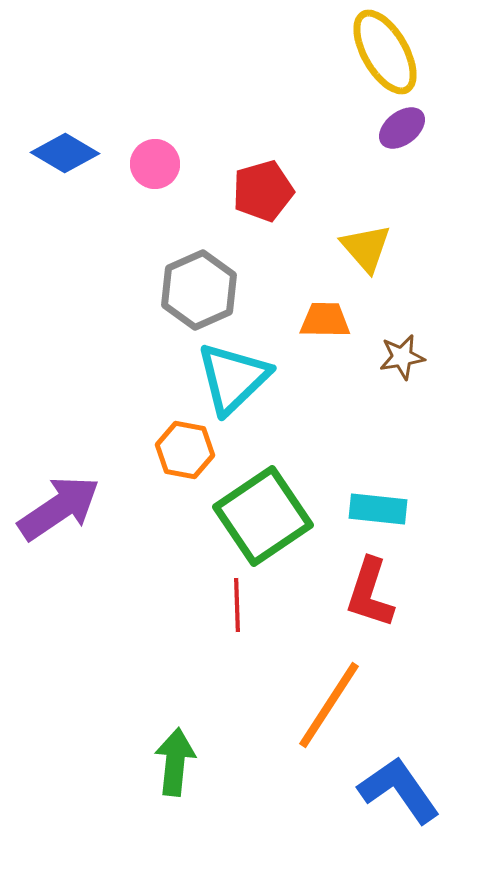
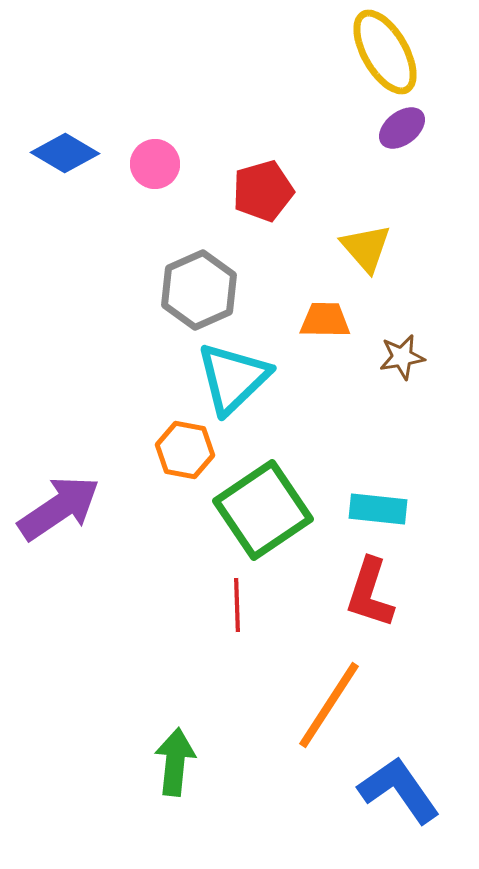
green square: moved 6 px up
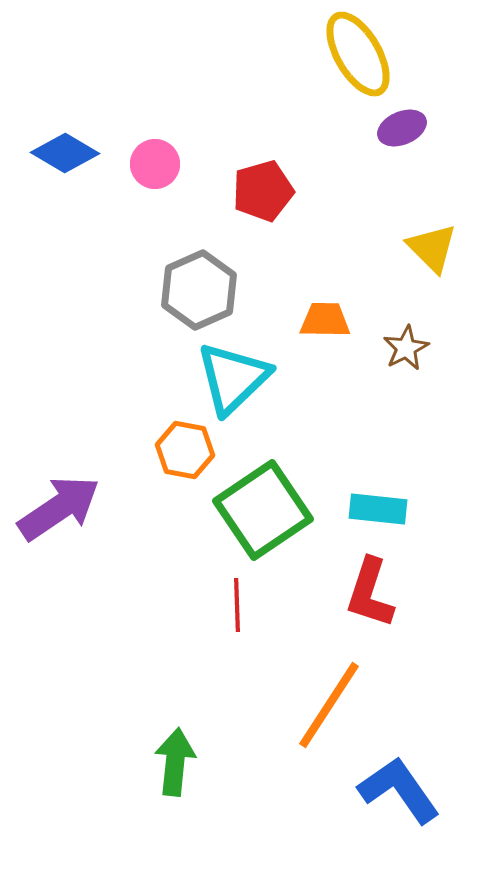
yellow ellipse: moved 27 px left, 2 px down
purple ellipse: rotated 15 degrees clockwise
yellow triangle: moved 66 px right; rotated 4 degrees counterclockwise
brown star: moved 4 px right, 9 px up; rotated 18 degrees counterclockwise
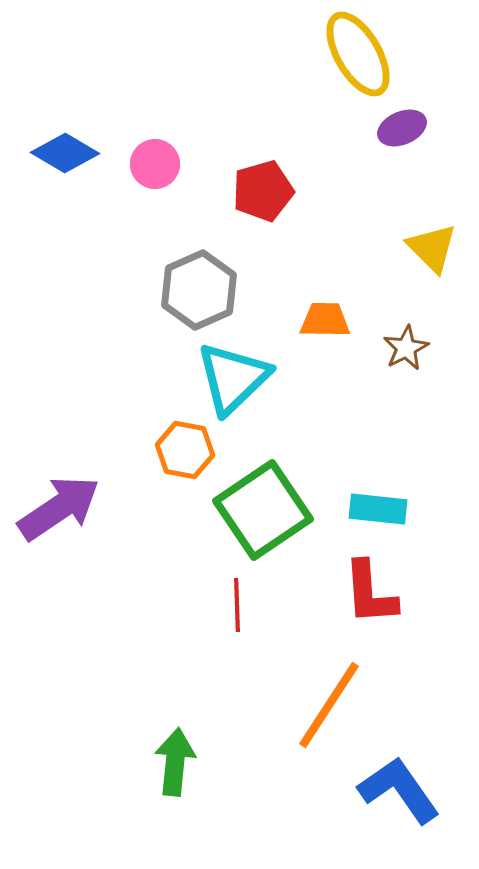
red L-shape: rotated 22 degrees counterclockwise
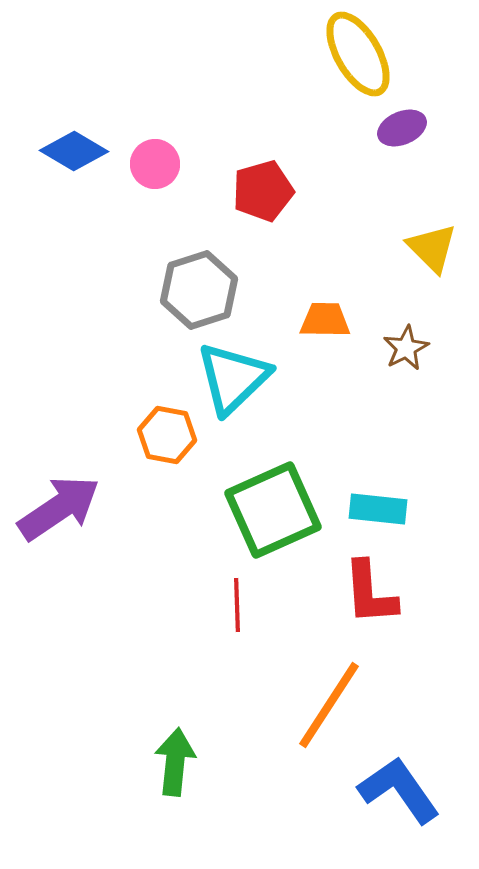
blue diamond: moved 9 px right, 2 px up
gray hexagon: rotated 6 degrees clockwise
orange hexagon: moved 18 px left, 15 px up
green square: moved 10 px right; rotated 10 degrees clockwise
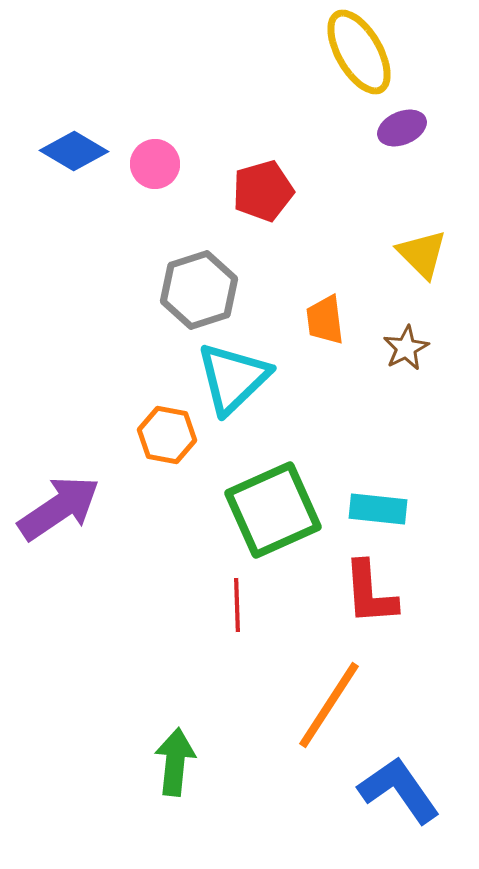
yellow ellipse: moved 1 px right, 2 px up
yellow triangle: moved 10 px left, 6 px down
orange trapezoid: rotated 98 degrees counterclockwise
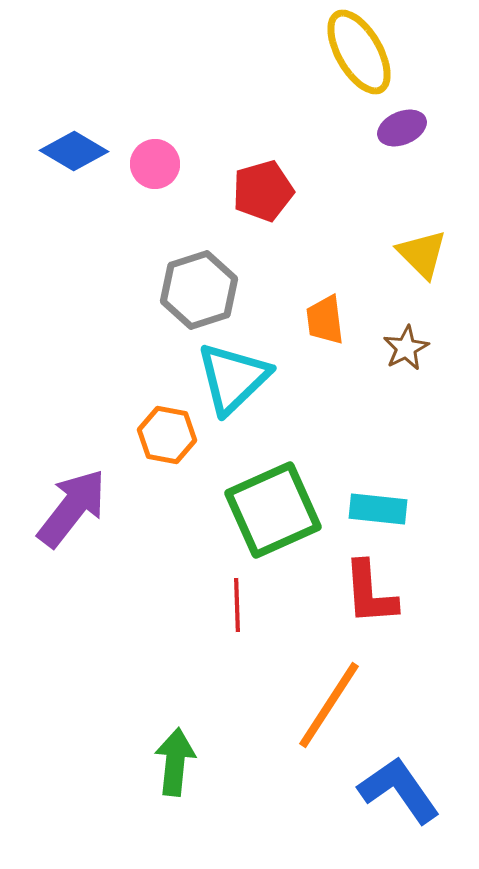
purple arrow: moved 13 px right; rotated 18 degrees counterclockwise
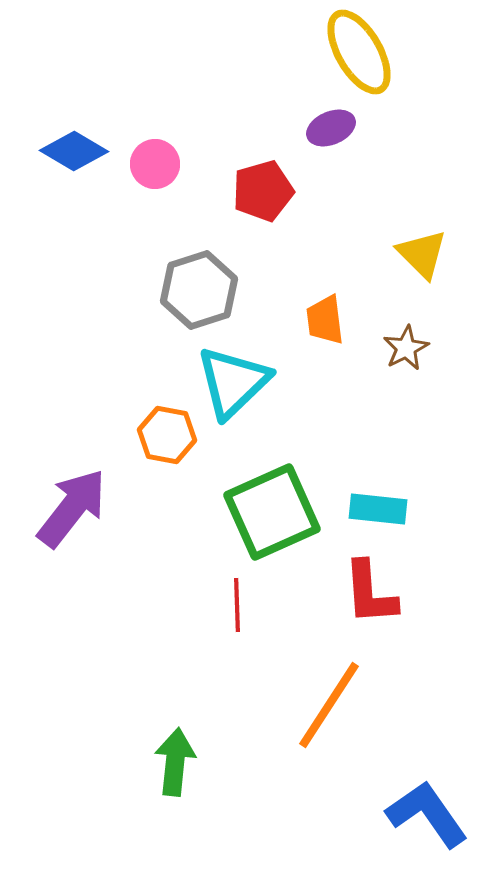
purple ellipse: moved 71 px left
cyan triangle: moved 4 px down
green square: moved 1 px left, 2 px down
blue L-shape: moved 28 px right, 24 px down
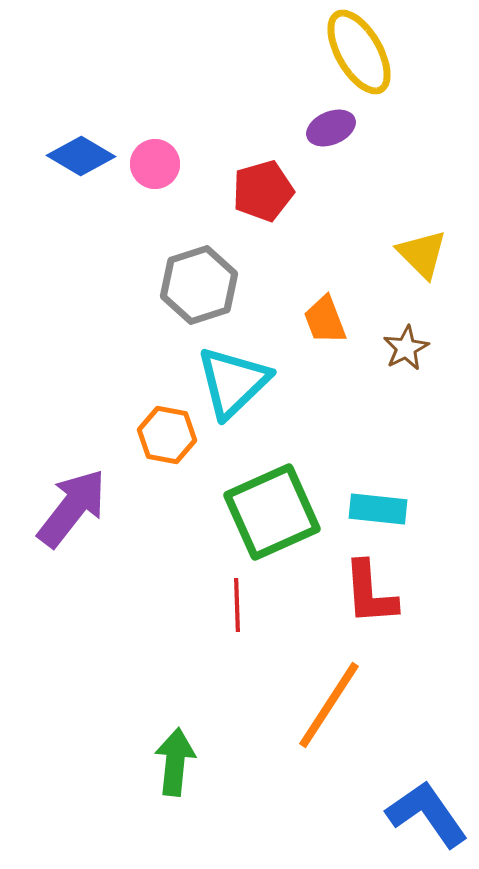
blue diamond: moved 7 px right, 5 px down
gray hexagon: moved 5 px up
orange trapezoid: rotated 14 degrees counterclockwise
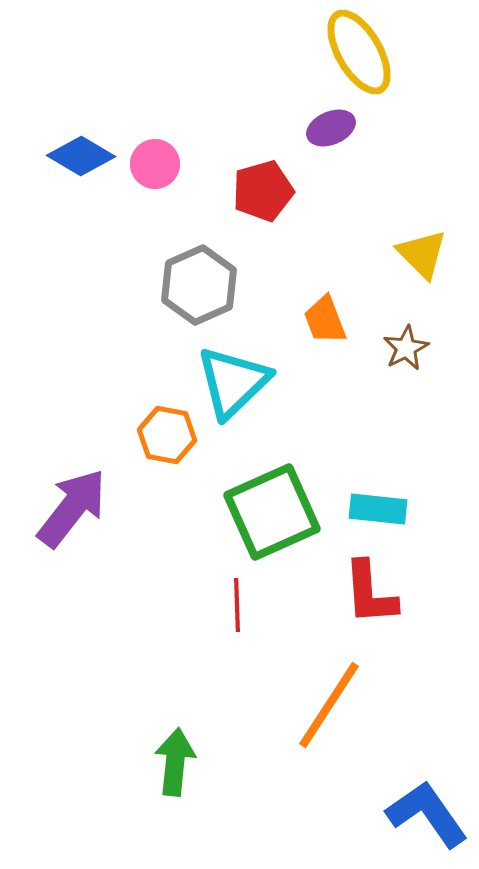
gray hexagon: rotated 6 degrees counterclockwise
